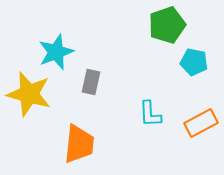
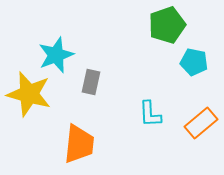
cyan star: moved 3 px down
orange rectangle: rotated 12 degrees counterclockwise
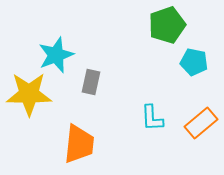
yellow star: rotated 15 degrees counterclockwise
cyan L-shape: moved 2 px right, 4 px down
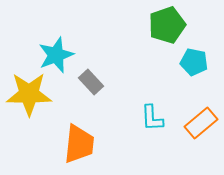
gray rectangle: rotated 55 degrees counterclockwise
